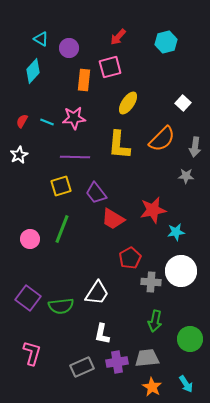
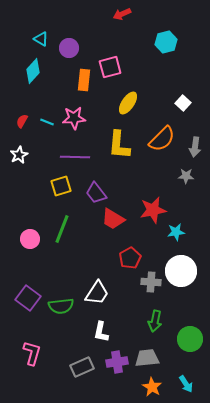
red arrow: moved 4 px right, 23 px up; rotated 24 degrees clockwise
white L-shape: moved 1 px left, 2 px up
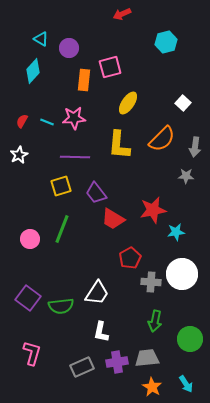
white circle: moved 1 px right, 3 px down
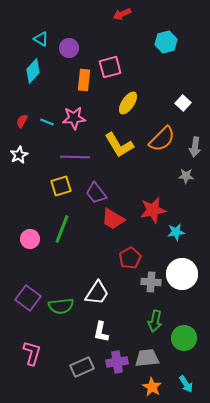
yellow L-shape: rotated 36 degrees counterclockwise
green circle: moved 6 px left, 1 px up
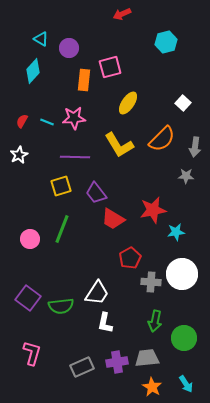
white L-shape: moved 4 px right, 9 px up
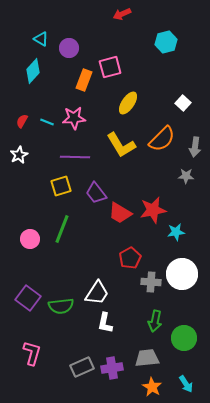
orange rectangle: rotated 15 degrees clockwise
yellow L-shape: moved 2 px right
red trapezoid: moved 7 px right, 6 px up
purple cross: moved 5 px left, 6 px down
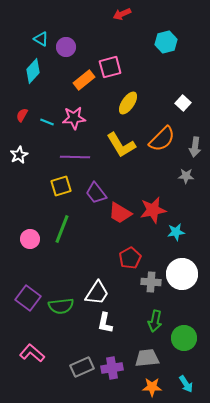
purple circle: moved 3 px left, 1 px up
orange rectangle: rotated 30 degrees clockwise
red semicircle: moved 6 px up
pink L-shape: rotated 65 degrees counterclockwise
orange star: rotated 30 degrees counterclockwise
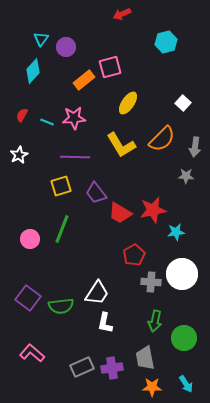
cyan triangle: rotated 35 degrees clockwise
red pentagon: moved 4 px right, 3 px up
gray trapezoid: moved 2 px left; rotated 95 degrees counterclockwise
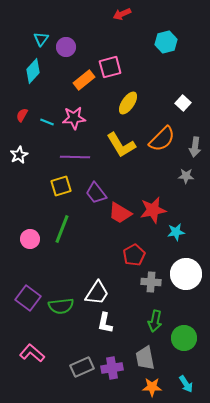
white circle: moved 4 px right
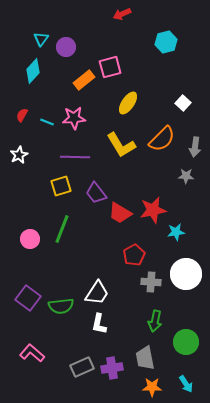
white L-shape: moved 6 px left, 1 px down
green circle: moved 2 px right, 4 px down
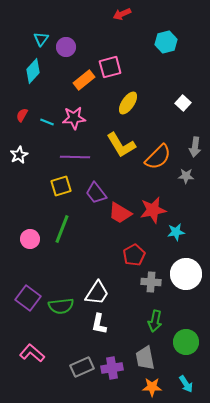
orange semicircle: moved 4 px left, 18 px down
